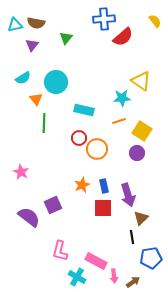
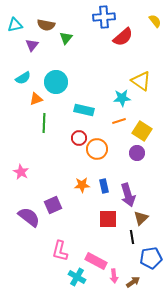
blue cross: moved 2 px up
brown semicircle: moved 10 px right, 2 px down
orange triangle: rotated 48 degrees clockwise
orange star: rotated 21 degrees clockwise
red square: moved 5 px right, 11 px down
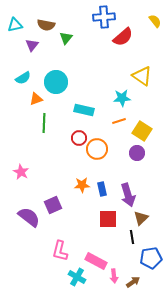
yellow triangle: moved 1 px right, 5 px up
blue rectangle: moved 2 px left, 3 px down
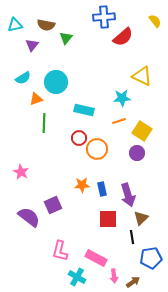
yellow triangle: rotated 10 degrees counterclockwise
pink rectangle: moved 3 px up
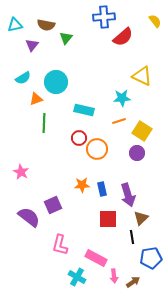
pink L-shape: moved 6 px up
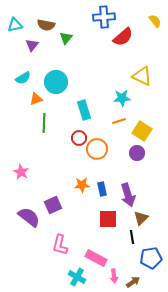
cyan rectangle: rotated 60 degrees clockwise
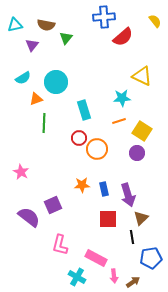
blue rectangle: moved 2 px right
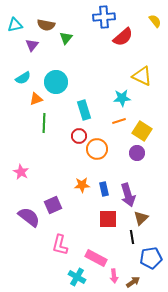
red circle: moved 2 px up
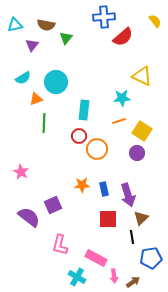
cyan rectangle: rotated 24 degrees clockwise
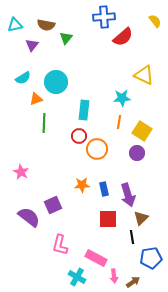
yellow triangle: moved 2 px right, 1 px up
orange line: moved 1 px down; rotated 64 degrees counterclockwise
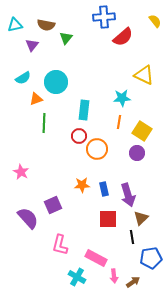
purple semicircle: moved 1 px left, 1 px down; rotated 10 degrees clockwise
